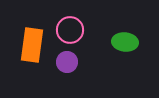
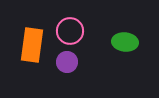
pink circle: moved 1 px down
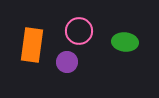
pink circle: moved 9 px right
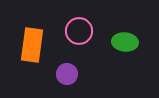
purple circle: moved 12 px down
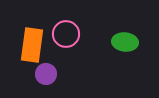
pink circle: moved 13 px left, 3 px down
purple circle: moved 21 px left
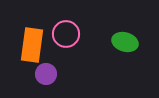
green ellipse: rotated 10 degrees clockwise
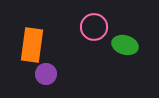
pink circle: moved 28 px right, 7 px up
green ellipse: moved 3 px down
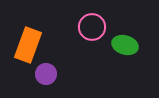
pink circle: moved 2 px left
orange rectangle: moved 4 px left; rotated 12 degrees clockwise
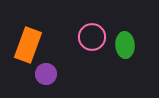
pink circle: moved 10 px down
green ellipse: rotated 70 degrees clockwise
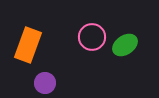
green ellipse: rotated 60 degrees clockwise
purple circle: moved 1 px left, 9 px down
